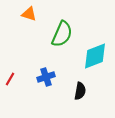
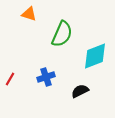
black semicircle: rotated 126 degrees counterclockwise
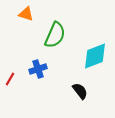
orange triangle: moved 3 px left
green semicircle: moved 7 px left, 1 px down
blue cross: moved 8 px left, 8 px up
black semicircle: rotated 78 degrees clockwise
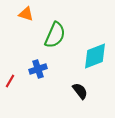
red line: moved 2 px down
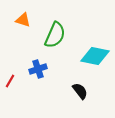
orange triangle: moved 3 px left, 6 px down
cyan diamond: rotated 32 degrees clockwise
